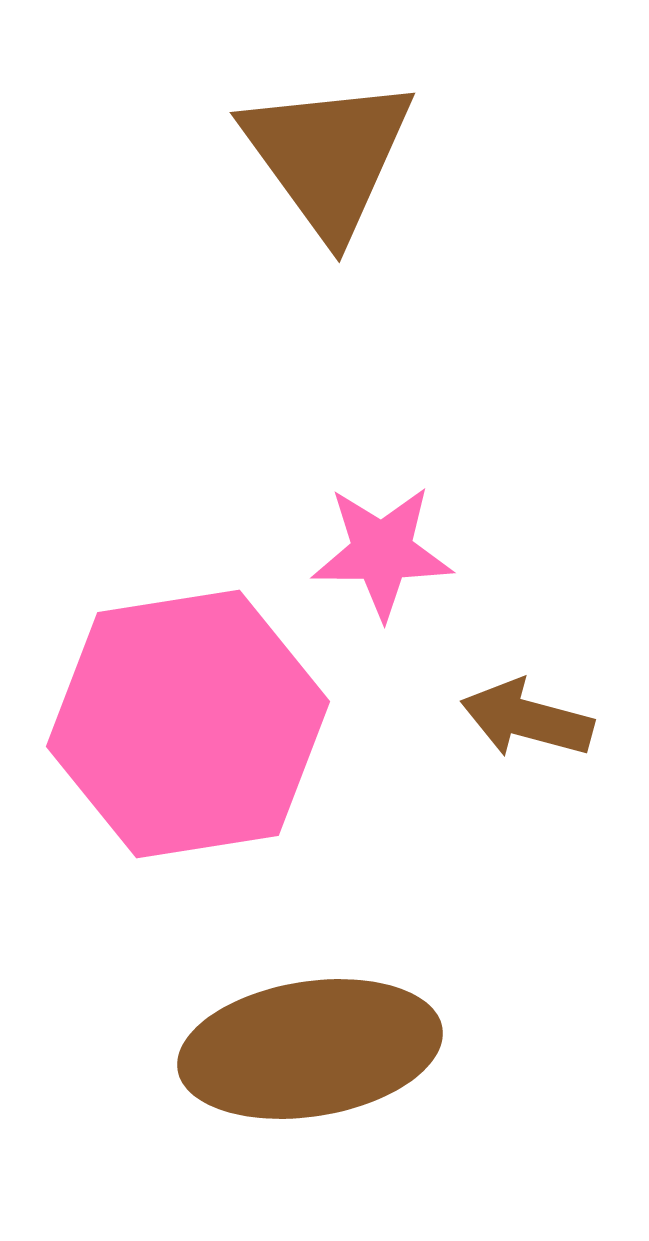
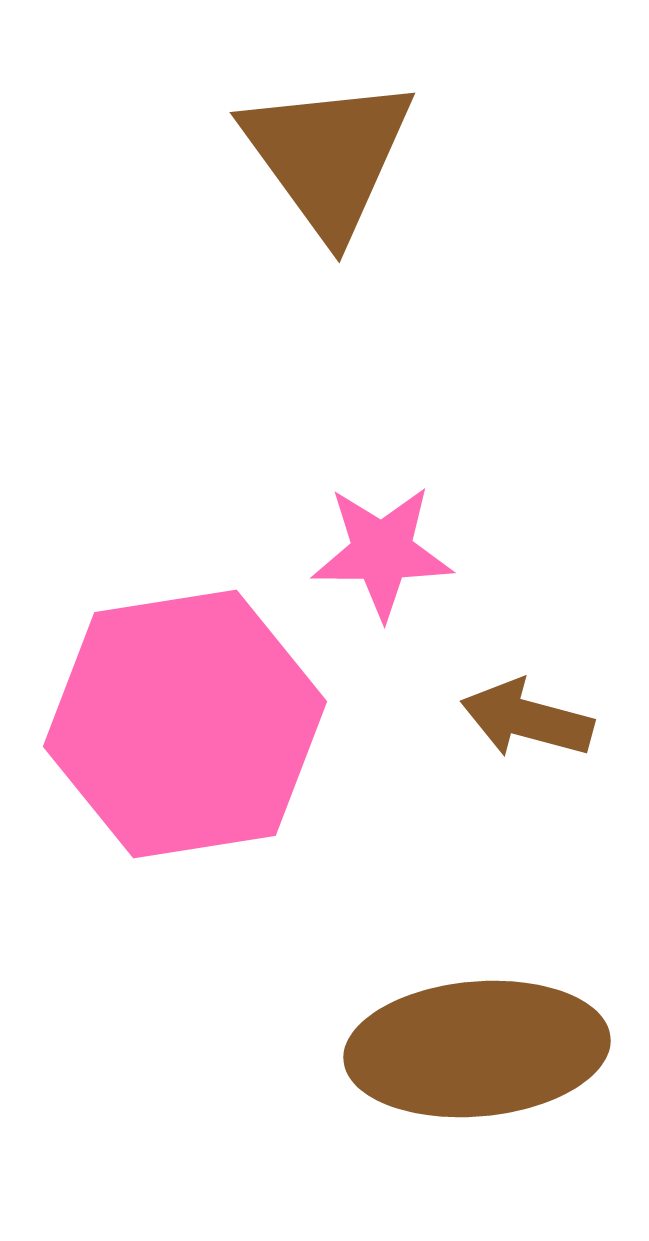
pink hexagon: moved 3 px left
brown ellipse: moved 167 px right; rotated 4 degrees clockwise
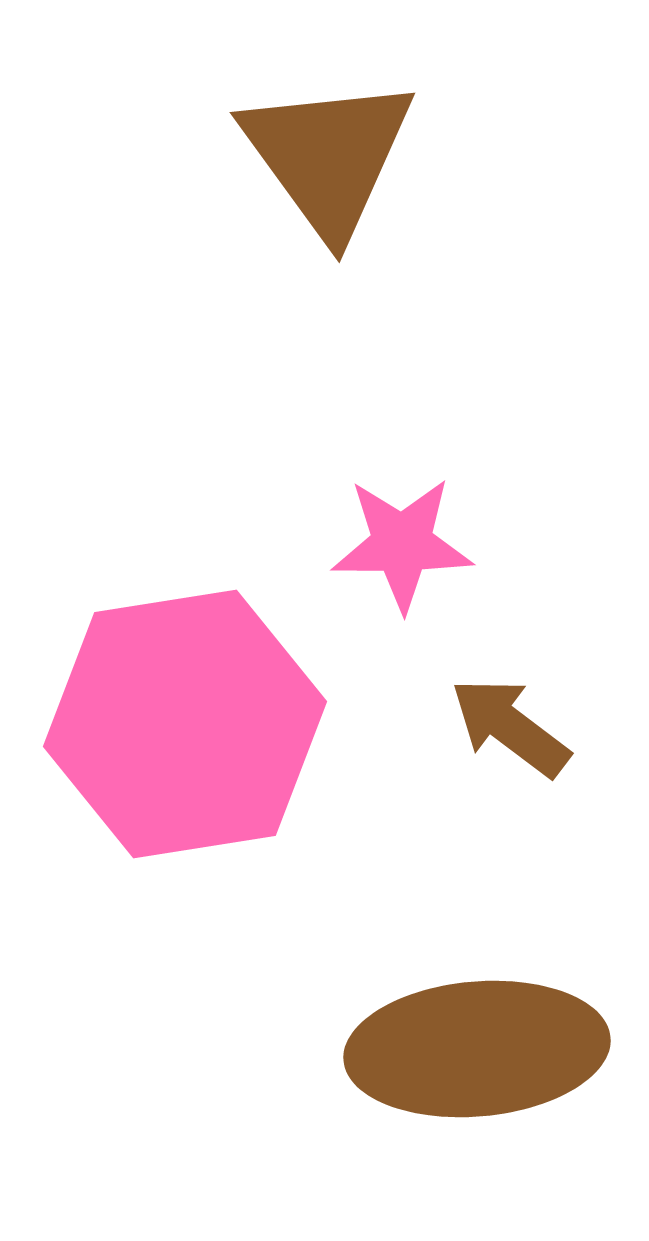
pink star: moved 20 px right, 8 px up
brown arrow: moved 17 px left, 8 px down; rotated 22 degrees clockwise
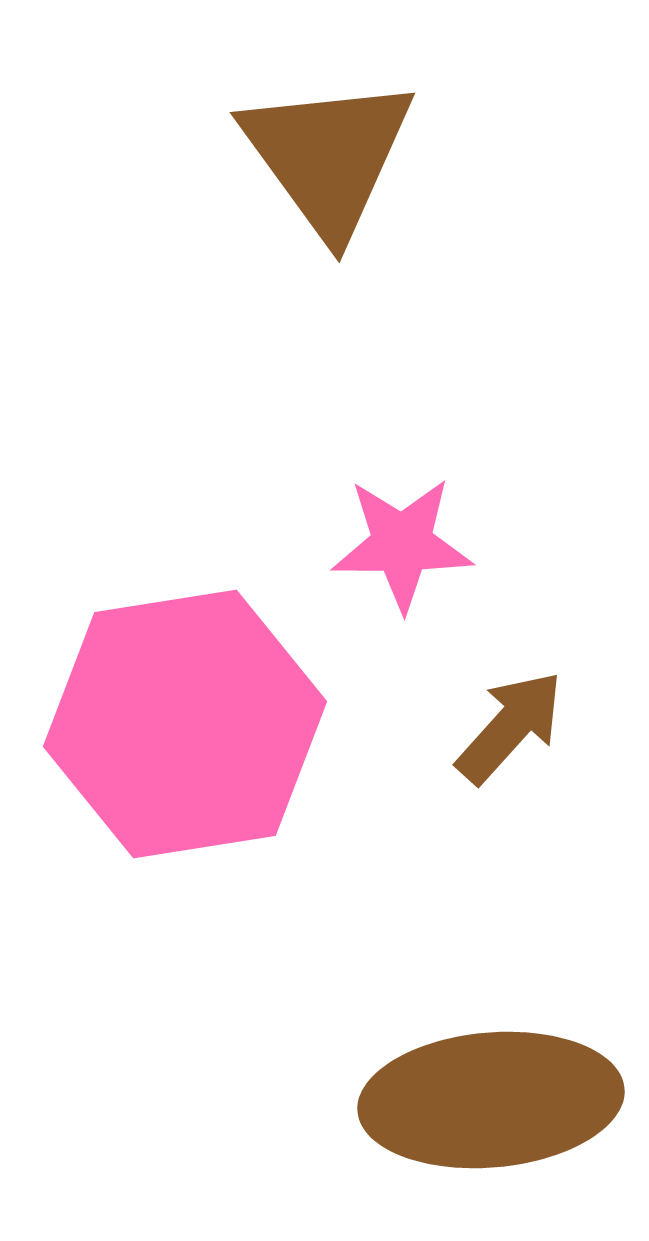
brown arrow: rotated 95 degrees clockwise
brown ellipse: moved 14 px right, 51 px down
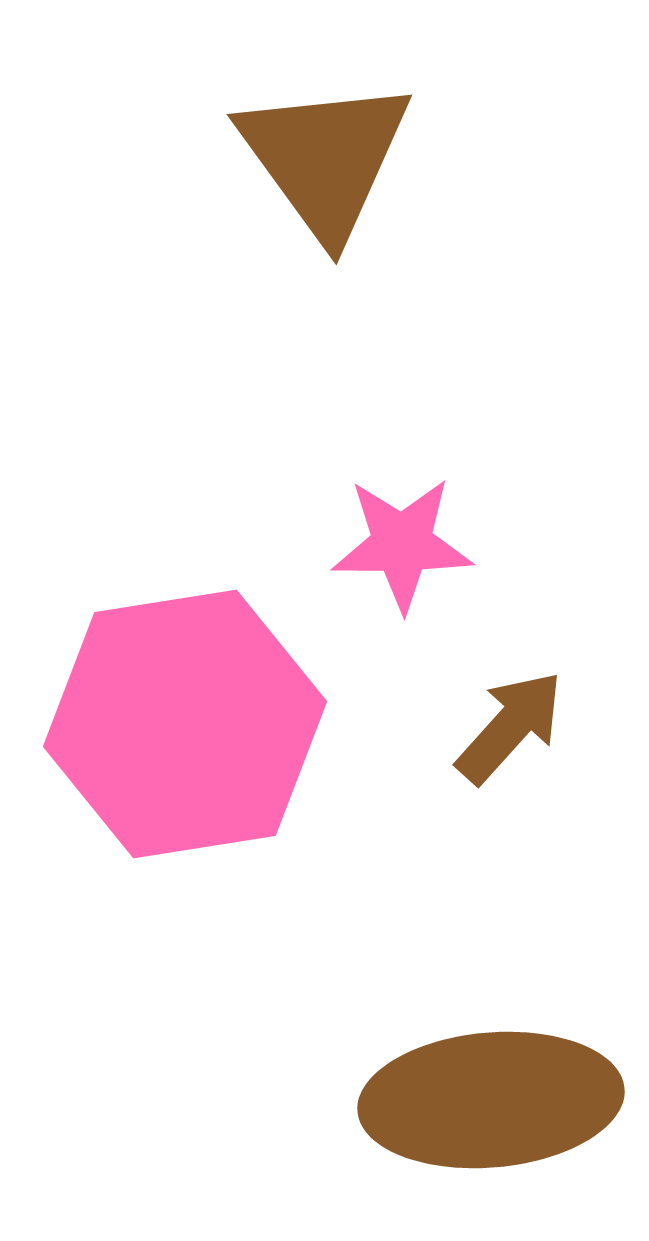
brown triangle: moved 3 px left, 2 px down
